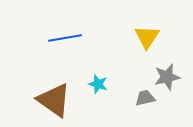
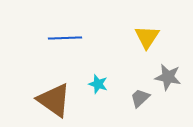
blue line: rotated 8 degrees clockwise
gray star: moved 1 px right; rotated 24 degrees clockwise
gray trapezoid: moved 5 px left; rotated 30 degrees counterclockwise
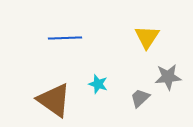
gray star: rotated 16 degrees counterclockwise
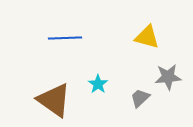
yellow triangle: rotated 48 degrees counterclockwise
cyan star: rotated 18 degrees clockwise
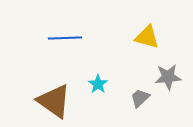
brown triangle: moved 1 px down
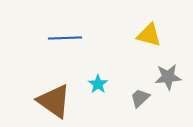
yellow triangle: moved 2 px right, 2 px up
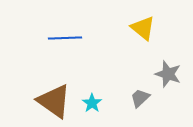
yellow triangle: moved 6 px left, 7 px up; rotated 24 degrees clockwise
gray star: moved 3 px up; rotated 24 degrees clockwise
cyan star: moved 6 px left, 19 px down
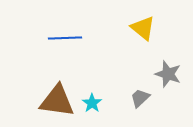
brown triangle: moved 3 px right; rotated 27 degrees counterclockwise
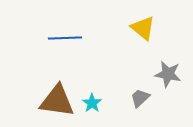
gray star: rotated 8 degrees counterclockwise
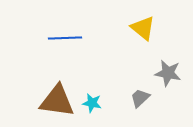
gray star: moved 1 px up
cyan star: rotated 24 degrees counterclockwise
